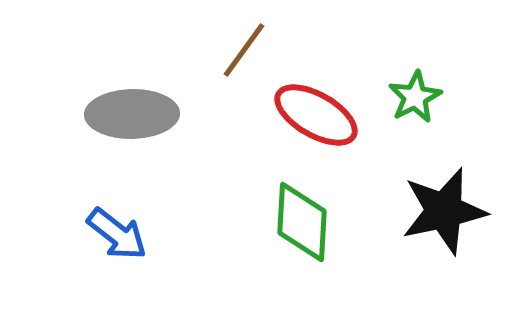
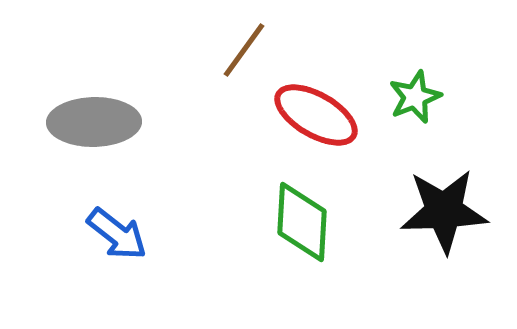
green star: rotated 6 degrees clockwise
gray ellipse: moved 38 px left, 8 px down
black star: rotated 10 degrees clockwise
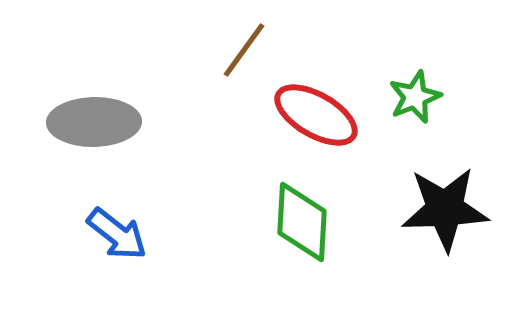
black star: moved 1 px right, 2 px up
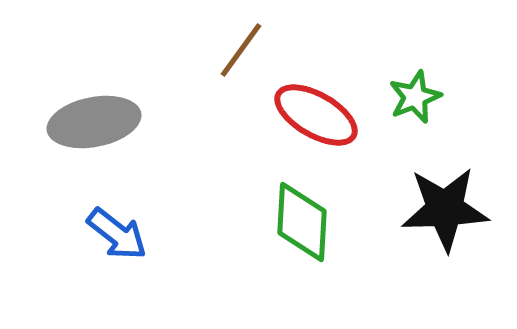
brown line: moved 3 px left
gray ellipse: rotated 10 degrees counterclockwise
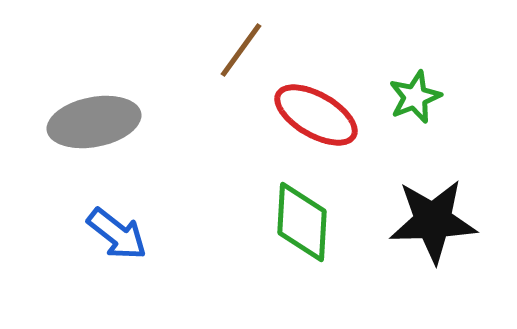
black star: moved 12 px left, 12 px down
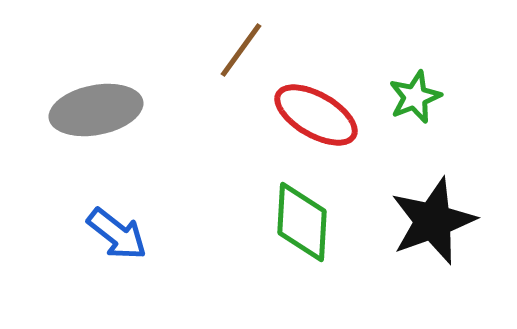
gray ellipse: moved 2 px right, 12 px up
black star: rotated 18 degrees counterclockwise
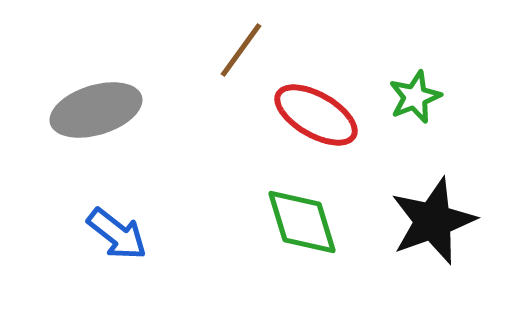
gray ellipse: rotated 6 degrees counterclockwise
green diamond: rotated 20 degrees counterclockwise
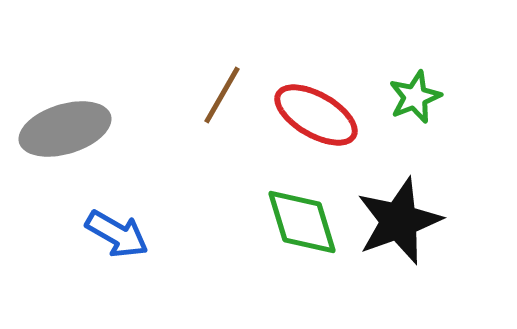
brown line: moved 19 px left, 45 px down; rotated 6 degrees counterclockwise
gray ellipse: moved 31 px left, 19 px down
black star: moved 34 px left
blue arrow: rotated 8 degrees counterclockwise
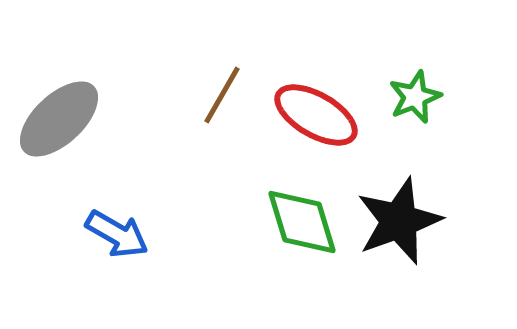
gray ellipse: moved 6 px left, 10 px up; rotated 26 degrees counterclockwise
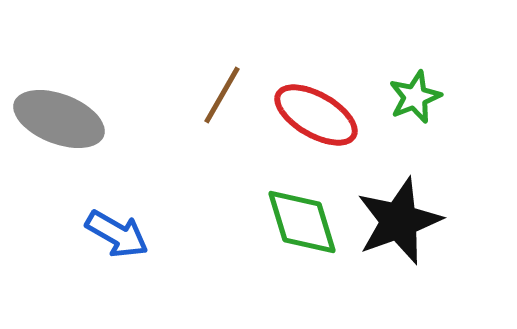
gray ellipse: rotated 64 degrees clockwise
